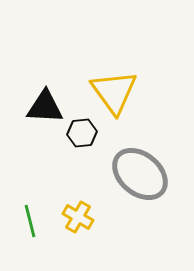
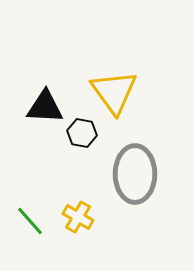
black hexagon: rotated 16 degrees clockwise
gray ellipse: moved 5 px left; rotated 50 degrees clockwise
green line: rotated 28 degrees counterclockwise
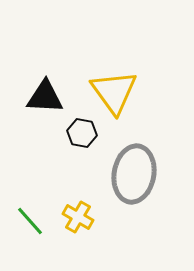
black triangle: moved 10 px up
gray ellipse: moved 1 px left; rotated 10 degrees clockwise
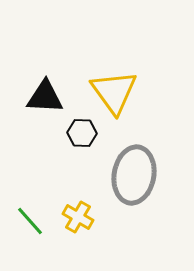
black hexagon: rotated 8 degrees counterclockwise
gray ellipse: moved 1 px down
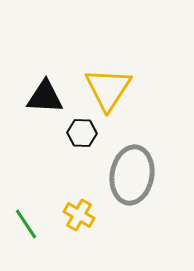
yellow triangle: moved 6 px left, 3 px up; rotated 9 degrees clockwise
gray ellipse: moved 2 px left
yellow cross: moved 1 px right, 2 px up
green line: moved 4 px left, 3 px down; rotated 8 degrees clockwise
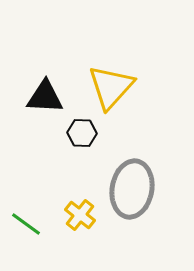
yellow triangle: moved 3 px right, 2 px up; rotated 9 degrees clockwise
gray ellipse: moved 14 px down
yellow cross: moved 1 px right; rotated 8 degrees clockwise
green line: rotated 20 degrees counterclockwise
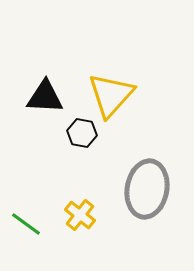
yellow triangle: moved 8 px down
black hexagon: rotated 8 degrees clockwise
gray ellipse: moved 15 px right
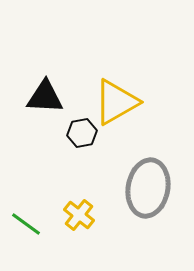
yellow triangle: moved 5 px right, 7 px down; rotated 18 degrees clockwise
black hexagon: rotated 20 degrees counterclockwise
gray ellipse: moved 1 px right, 1 px up
yellow cross: moved 1 px left
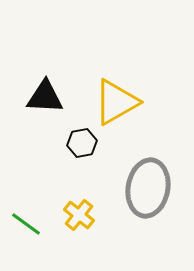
black hexagon: moved 10 px down
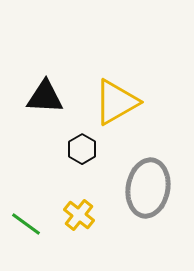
black hexagon: moved 6 px down; rotated 20 degrees counterclockwise
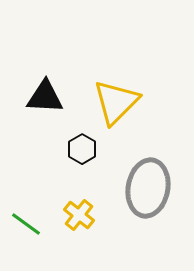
yellow triangle: rotated 15 degrees counterclockwise
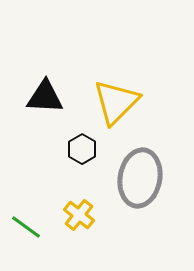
gray ellipse: moved 8 px left, 10 px up
green line: moved 3 px down
